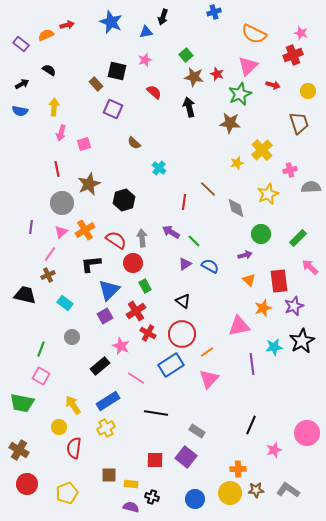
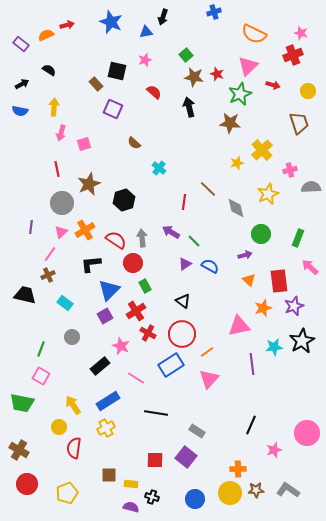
green rectangle at (298, 238): rotated 24 degrees counterclockwise
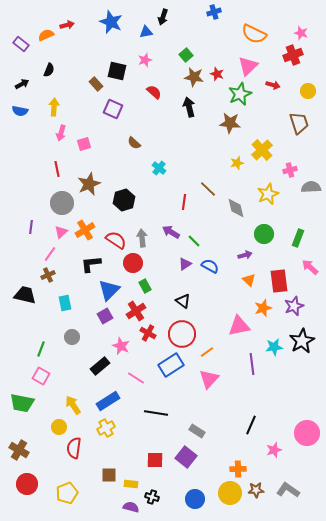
black semicircle at (49, 70): rotated 80 degrees clockwise
green circle at (261, 234): moved 3 px right
cyan rectangle at (65, 303): rotated 42 degrees clockwise
